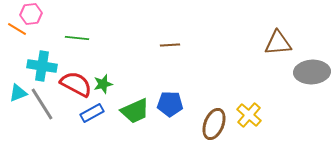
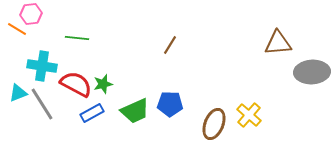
brown line: rotated 54 degrees counterclockwise
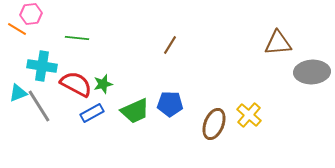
gray line: moved 3 px left, 2 px down
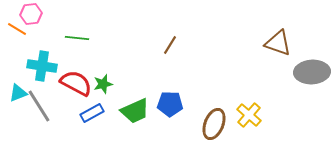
brown triangle: rotated 24 degrees clockwise
red semicircle: moved 1 px up
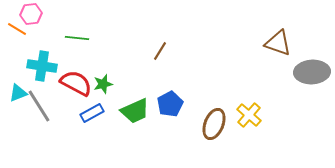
brown line: moved 10 px left, 6 px down
blue pentagon: rotated 30 degrees counterclockwise
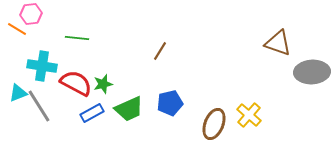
blue pentagon: moved 1 px up; rotated 15 degrees clockwise
green trapezoid: moved 6 px left, 2 px up
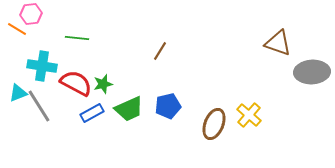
blue pentagon: moved 2 px left, 3 px down
